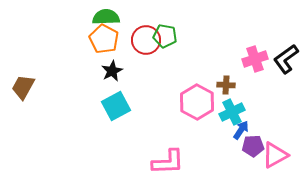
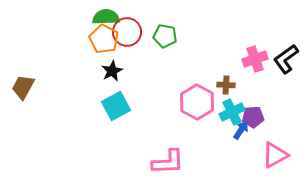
red circle: moved 19 px left, 8 px up
purple pentagon: moved 29 px up
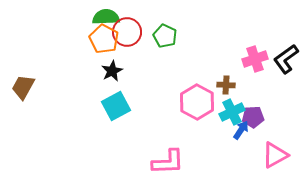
green pentagon: rotated 15 degrees clockwise
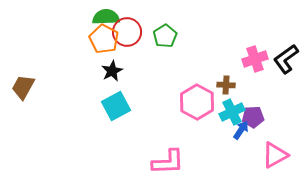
green pentagon: rotated 15 degrees clockwise
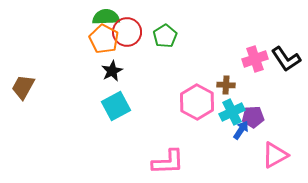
black L-shape: rotated 88 degrees counterclockwise
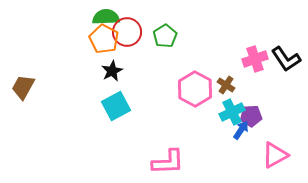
brown cross: rotated 30 degrees clockwise
pink hexagon: moved 2 px left, 13 px up
purple pentagon: moved 2 px left, 1 px up
